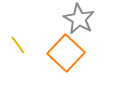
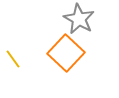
yellow line: moved 5 px left, 14 px down
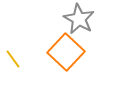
orange square: moved 1 px up
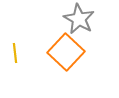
yellow line: moved 2 px right, 6 px up; rotated 30 degrees clockwise
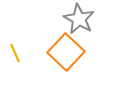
yellow line: rotated 18 degrees counterclockwise
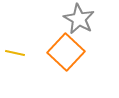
yellow line: rotated 54 degrees counterclockwise
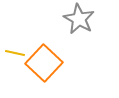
orange square: moved 22 px left, 11 px down
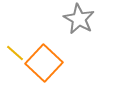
yellow line: rotated 30 degrees clockwise
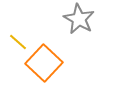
yellow line: moved 3 px right, 11 px up
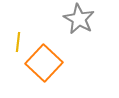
yellow line: rotated 54 degrees clockwise
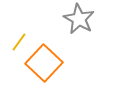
yellow line: moved 1 px right; rotated 30 degrees clockwise
